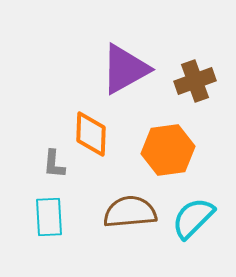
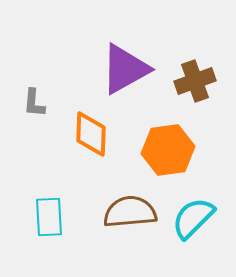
gray L-shape: moved 20 px left, 61 px up
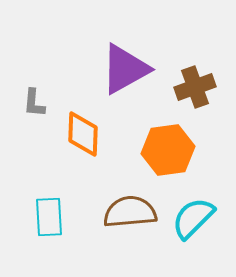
brown cross: moved 6 px down
orange diamond: moved 8 px left
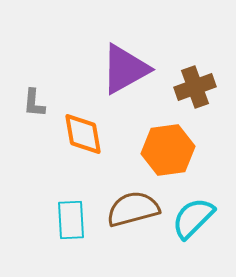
orange diamond: rotated 12 degrees counterclockwise
brown semicircle: moved 3 px right, 3 px up; rotated 10 degrees counterclockwise
cyan rectangle: moved 22 px right, 3 px down
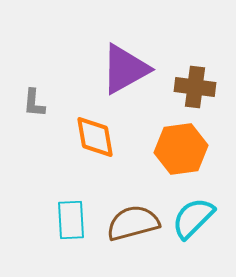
brown cross: rotated 27 degrees clockwise
orange diamond: moved 12 px right, 3 px down
orange hexagon: moved 13 px right, 1 px up
brown semicircle: moved 14 px down
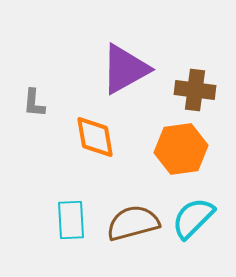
brown cross: moved 3 px down
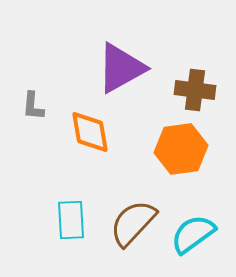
purple triangle: moved 4 px left, 1 px up
gray L-shape: moved 1 px left, 3 px down
orange diamond: moved 5 px left, 5 px up
cyan semicircle: moved 16 px down; rotated 9 degrees clockwise
brown semicircle: rotated 32 degrees counterclockwise
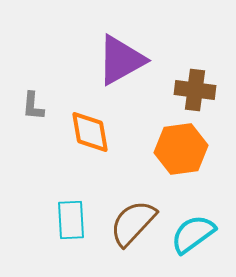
purple triangle: moved 8 px up
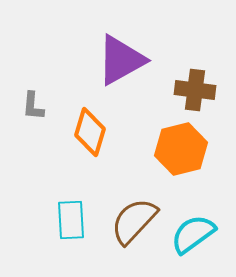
orange diamond: rotated 27 degrees clockwise
orange hexagon: rotated 6 degrees counterclockwise
brown semicircle: moved 1 px right, 2 px up
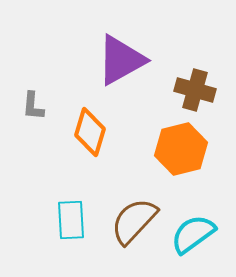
brown cross: rotated 9 degrees clockwise
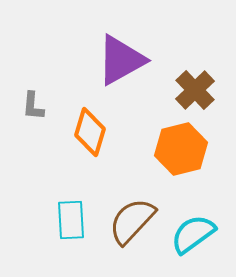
brown cross: rotated 30 degrees clockwise
brown semicircle: moved 2 px left
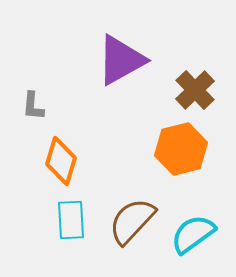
orange diamond: moved 29 px left, 29 px down
